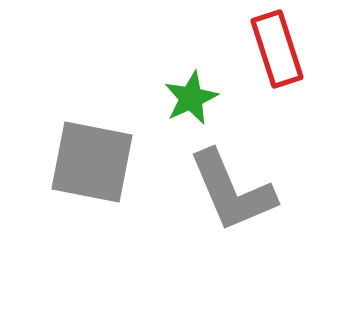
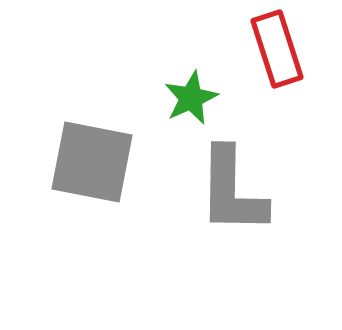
gray L-shape: rotated 24 degrees clockwise
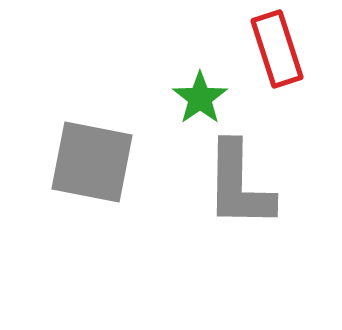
green star: moved 9 px right; rotated 10 degrees counterclockwise
gray L-shape: moved 7 px right, 6 px up
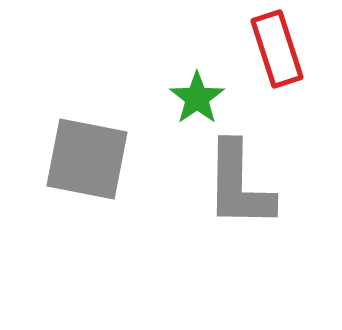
green star: moved 3 px left
gray square: moved 5 px left, 3 px up
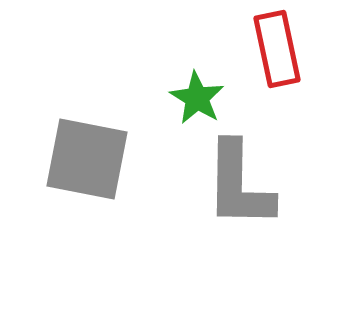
red rectangle: rotated 6 degrees clockwise
green star: rotated 6 degrees counterclockwise
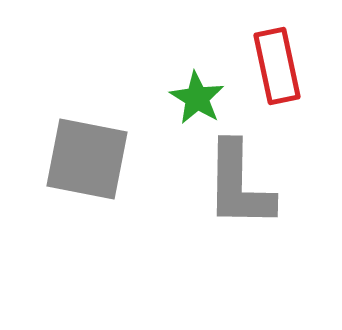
red rectangle: moved 17 px down
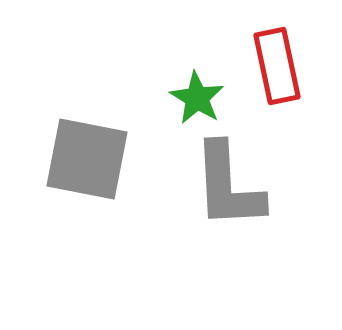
gray L-shape: moved 11 px left, 1 px down; rotated 4 degrees counterclockwise
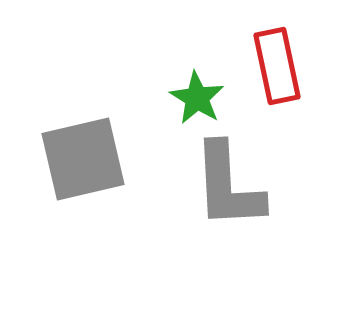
gray square: moved 4 px left; rotated 24 degrees counterclockwise
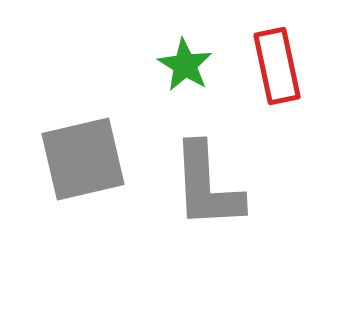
green star: moved 12 px left, 33 px up
gray L-shape: moved 21 px left
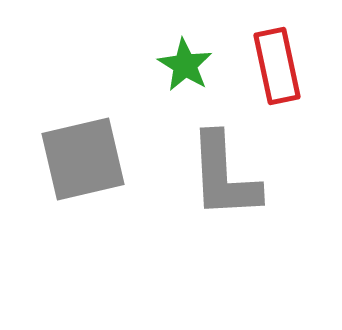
gray L-shape: moved 17 px right, 10 px up
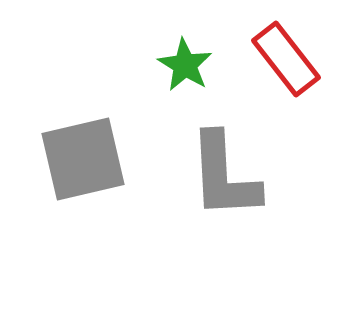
red rectangle: moved 9 px right, 7 px up; rotated 26 degrees counterclockwise
